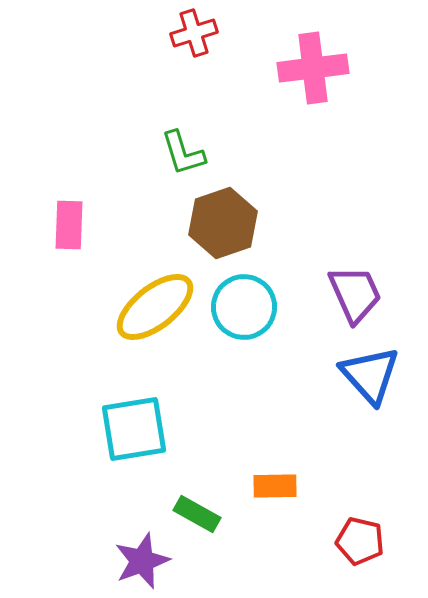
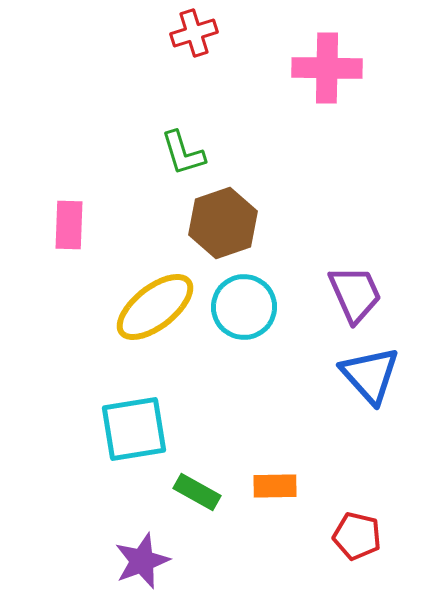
pink cross: moved 14 px right; rotated 8 degrees clockwise
green rectangle: moved 22 px up
red pentagon: moved 3 px left, 5 px up
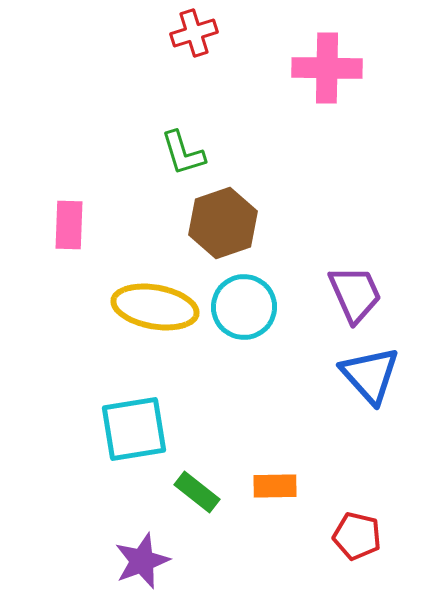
yellow ellipse: rotated 48 degrees clockwise
green rectangle: rotated 9 degrees clockwise
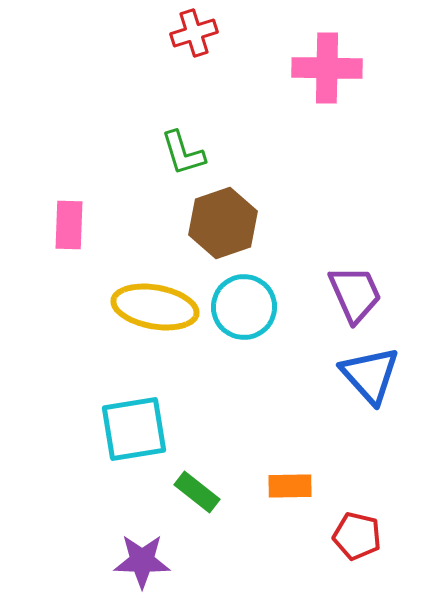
orange rectangle: moved 15 px right
purple star: rotated 22 degrees clockwise
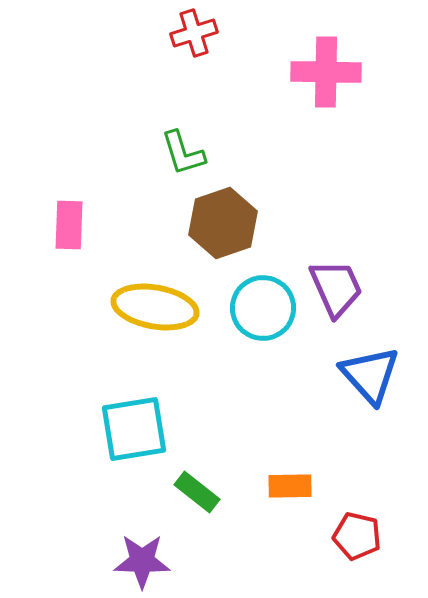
pink cross: moved 1 px left, 4 px down
purple trapezoid: moved 19 px left, 6 px up
cyan circle: moved 19 px right, 1 px down
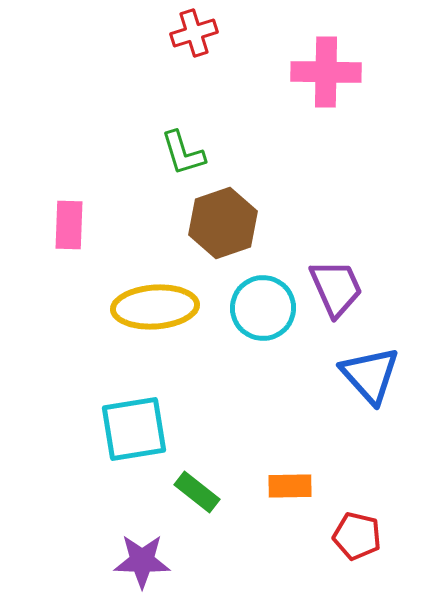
yellow ellipse: rotated 14 degrees counterclockwise
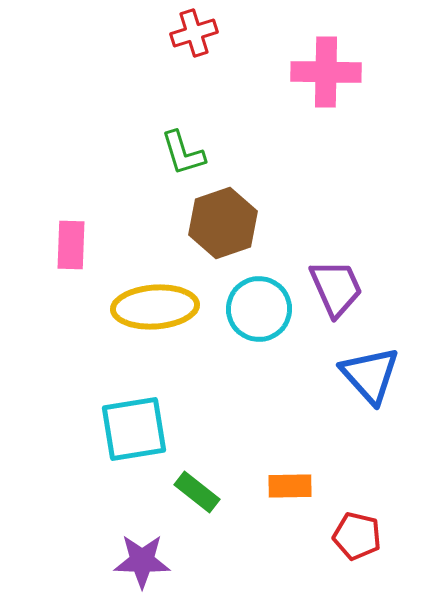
pink rectangle: moved 2 px right, 20 px down
cyan circle: moved 4 px left, 1 px down
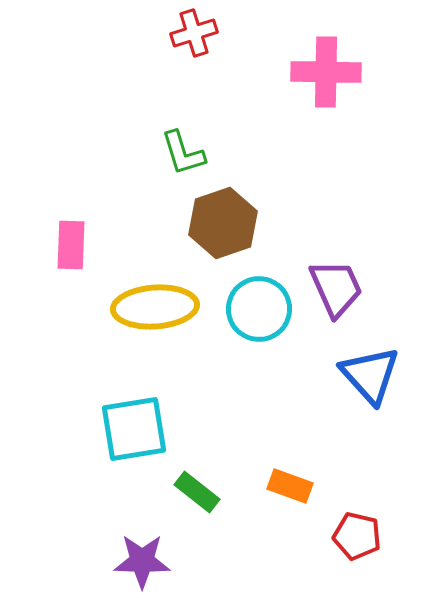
orange rectangle: rotated 21 degrees clockwise
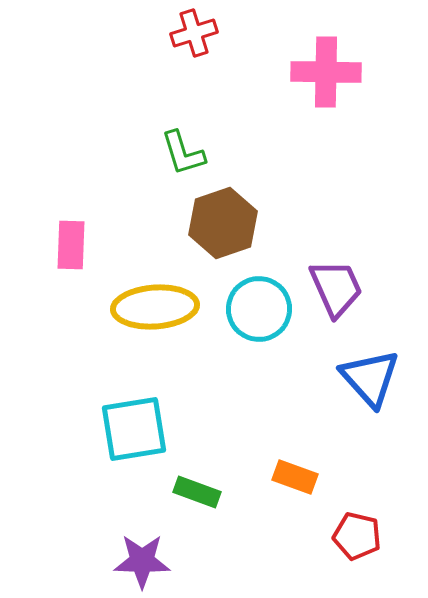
blue triangle: moved 3 px down
orange rectangle: moved 5 px right, 9 px up
green rectangle: rotated 18 degrees counterclockwise
